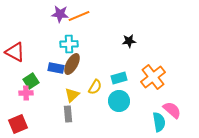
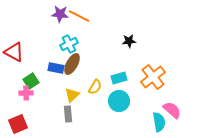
orange line: rotated 50 degrees clockwise
cyan cross: rotated 24 degrees counterclockwise
red triangle: moved 1 px left
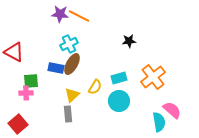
green square: rotated 28 degrees clockwise
red square: rotated 18 degrees counterclockwise
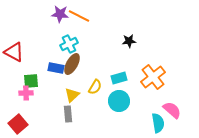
cyan semicircle: moved 1 px left, 1 px down
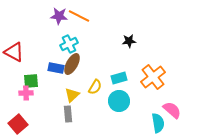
purple star: moved 1 px left, 2 px down
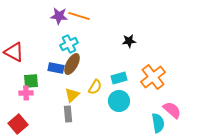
orange line: rotated 10 degrees counterclockwise
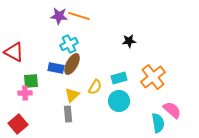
pink cross: moved 1 px left
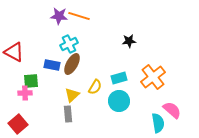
blue rectangle: moved 4 px left, 3 px up
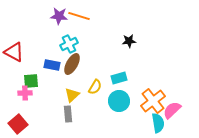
orange cross: moved 24 px down
pink semicircle: rotated 84 degrees counterclockwise
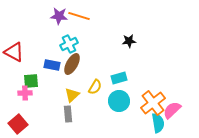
orange cross: moved 2 px down
